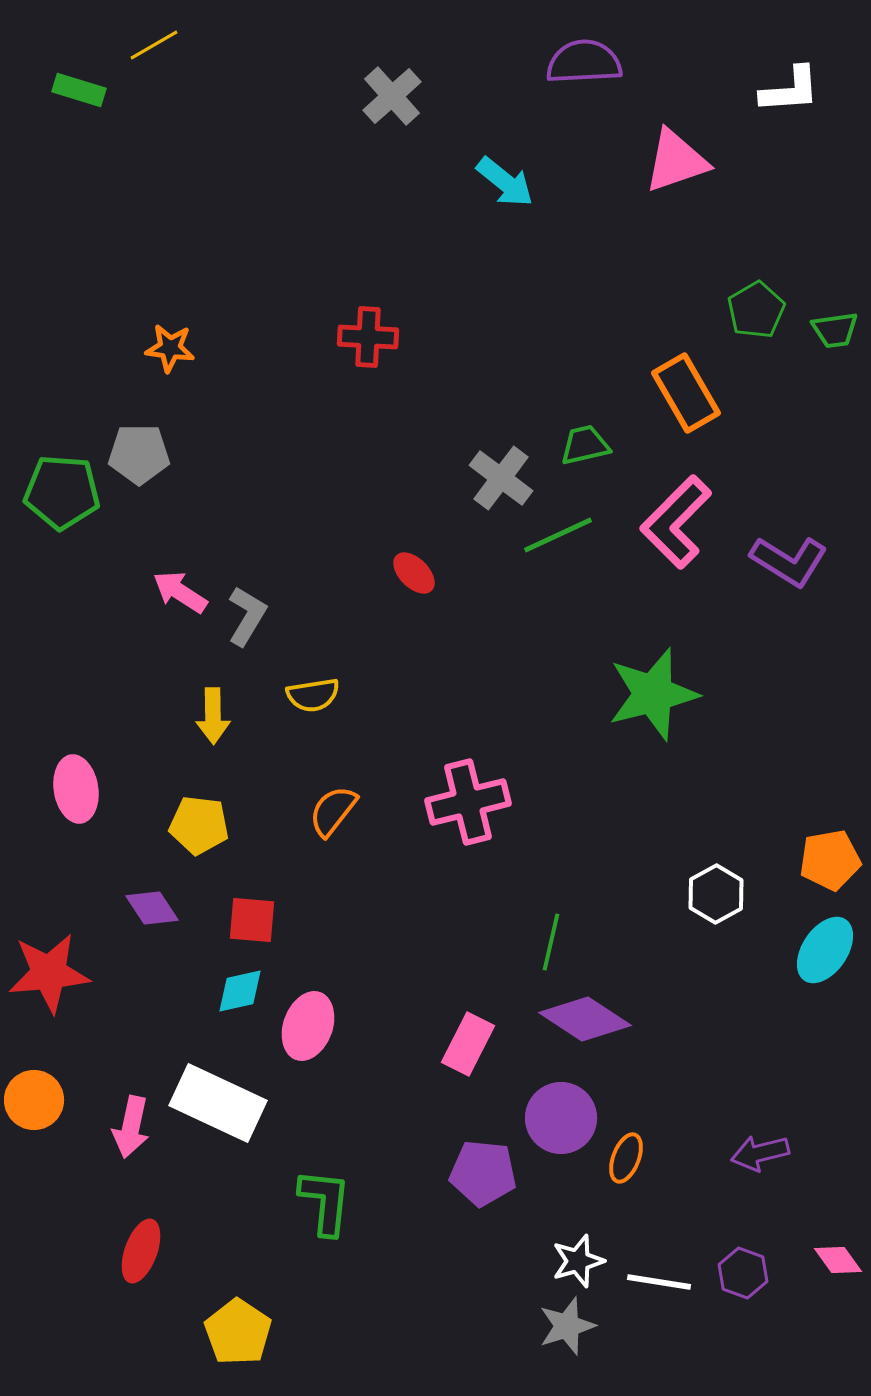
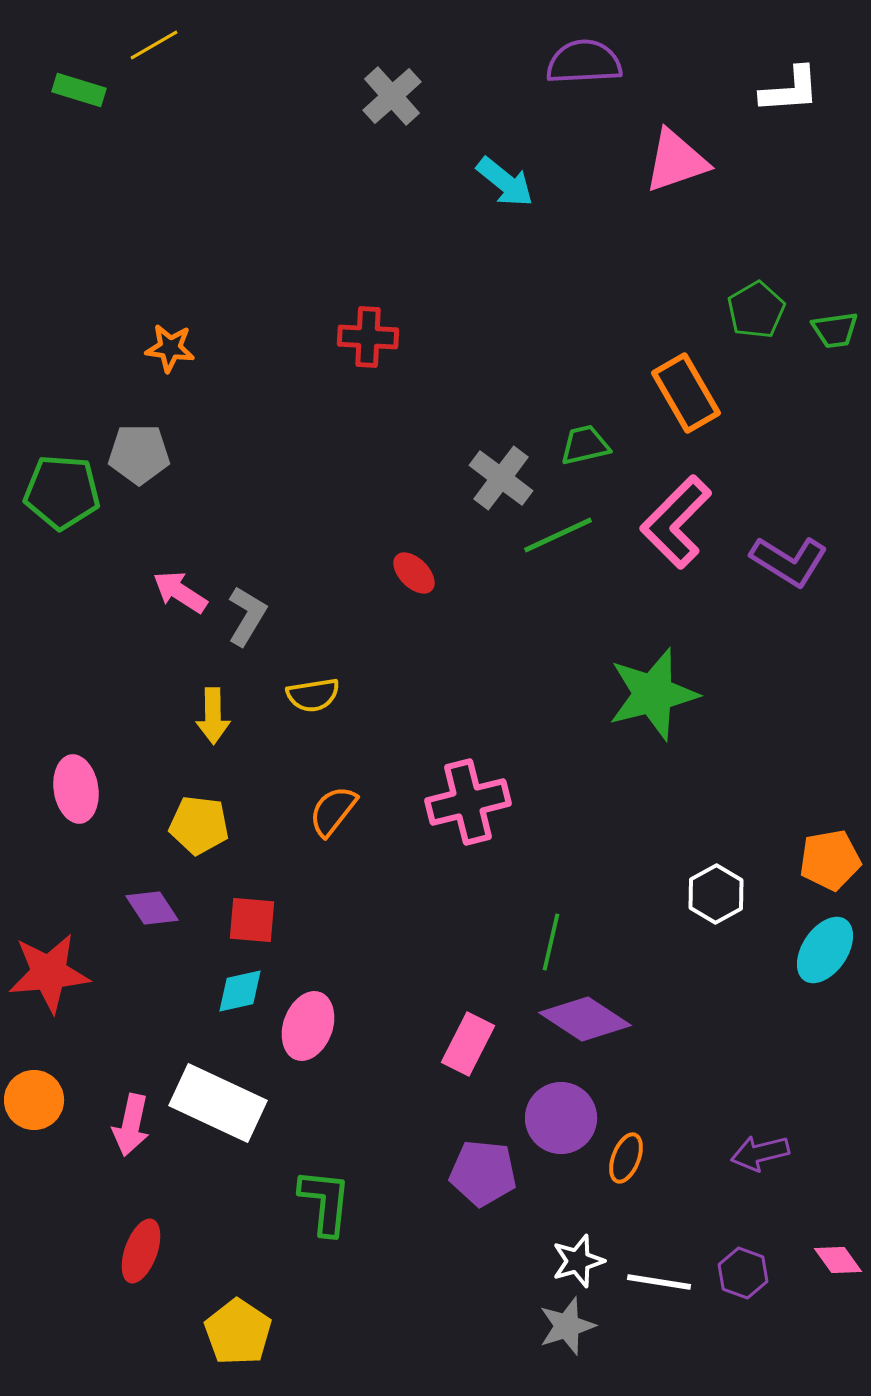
pink arrow at (131, 1127): moved 2 px up
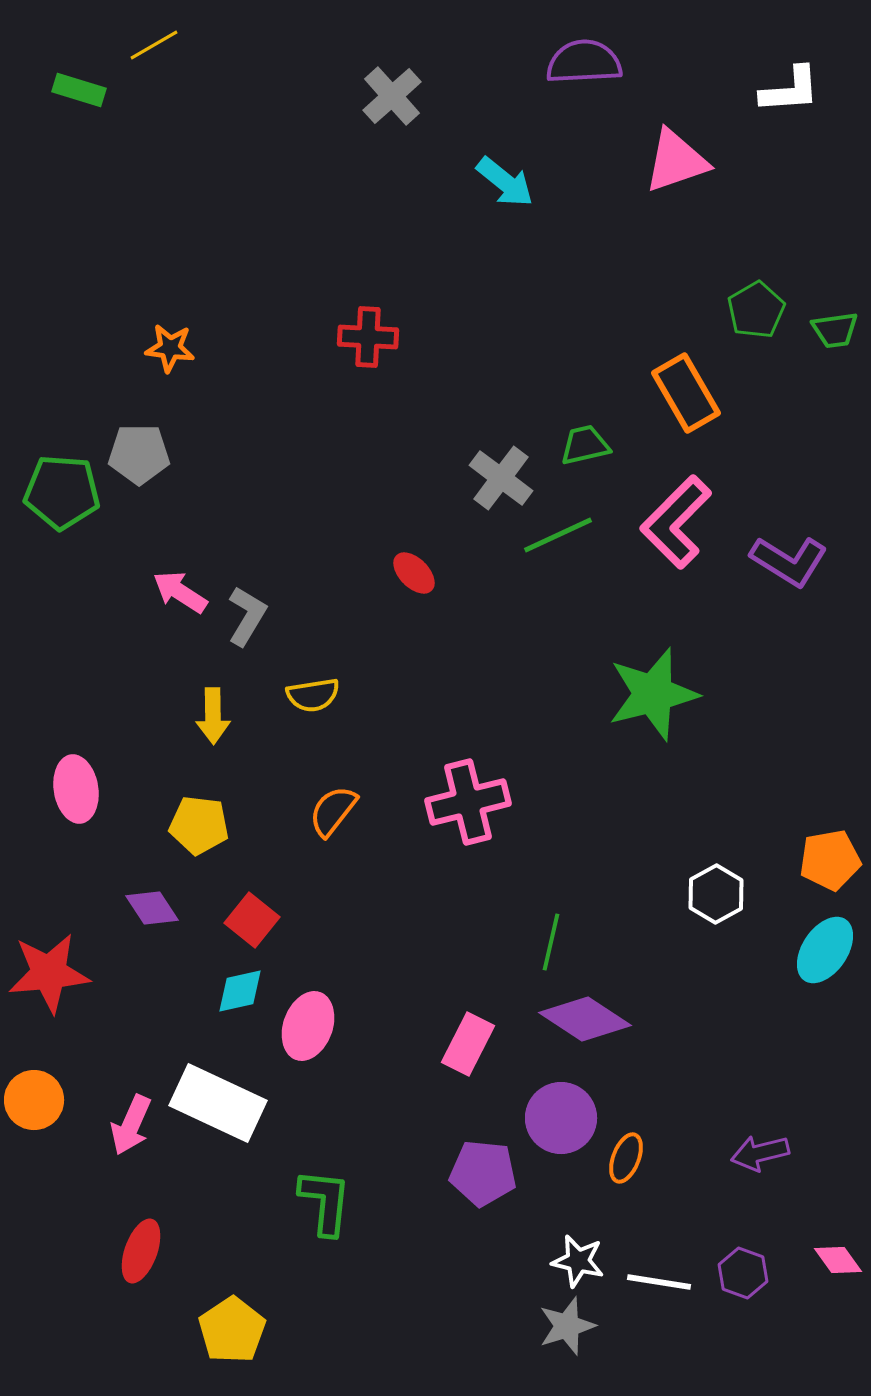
red square at (252, 920): rotated 34 degrees clockwise
pink arrow at (131, 1125): rotated 12 degrees clockwise
white star at (578, 1261): rotated 30 degrees clockwise
yellow pentagon at (238, 1332): moved 6 px left, 2 px up; rotated 4 degrees clockwise
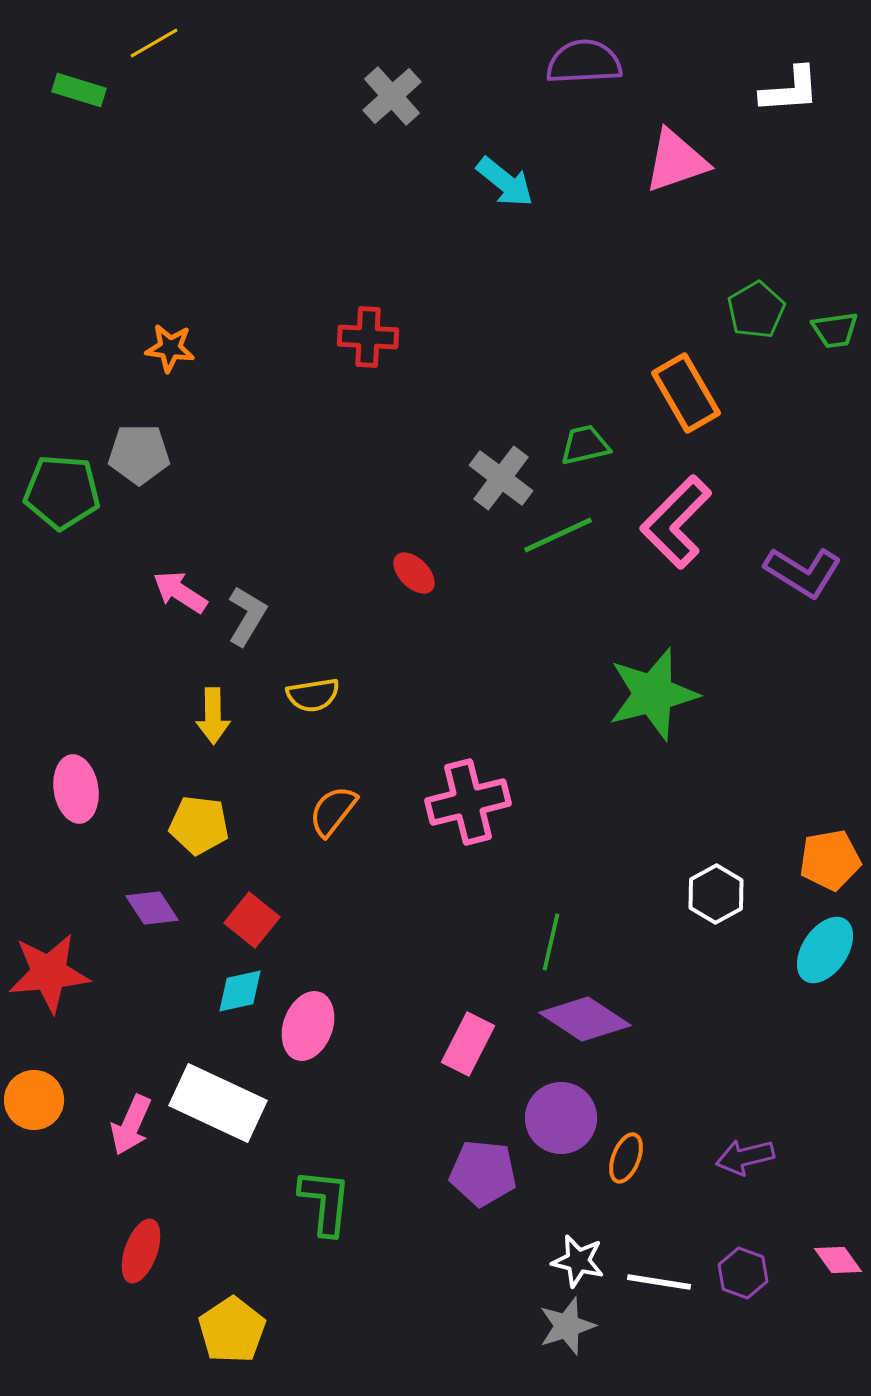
yellow line at (154, 45): moved 2 px up
purple L-shape at (789, 561): moved 14 px right, 11 px down
purple arrow at (760, 1153): moved 15 px left, 4 px down
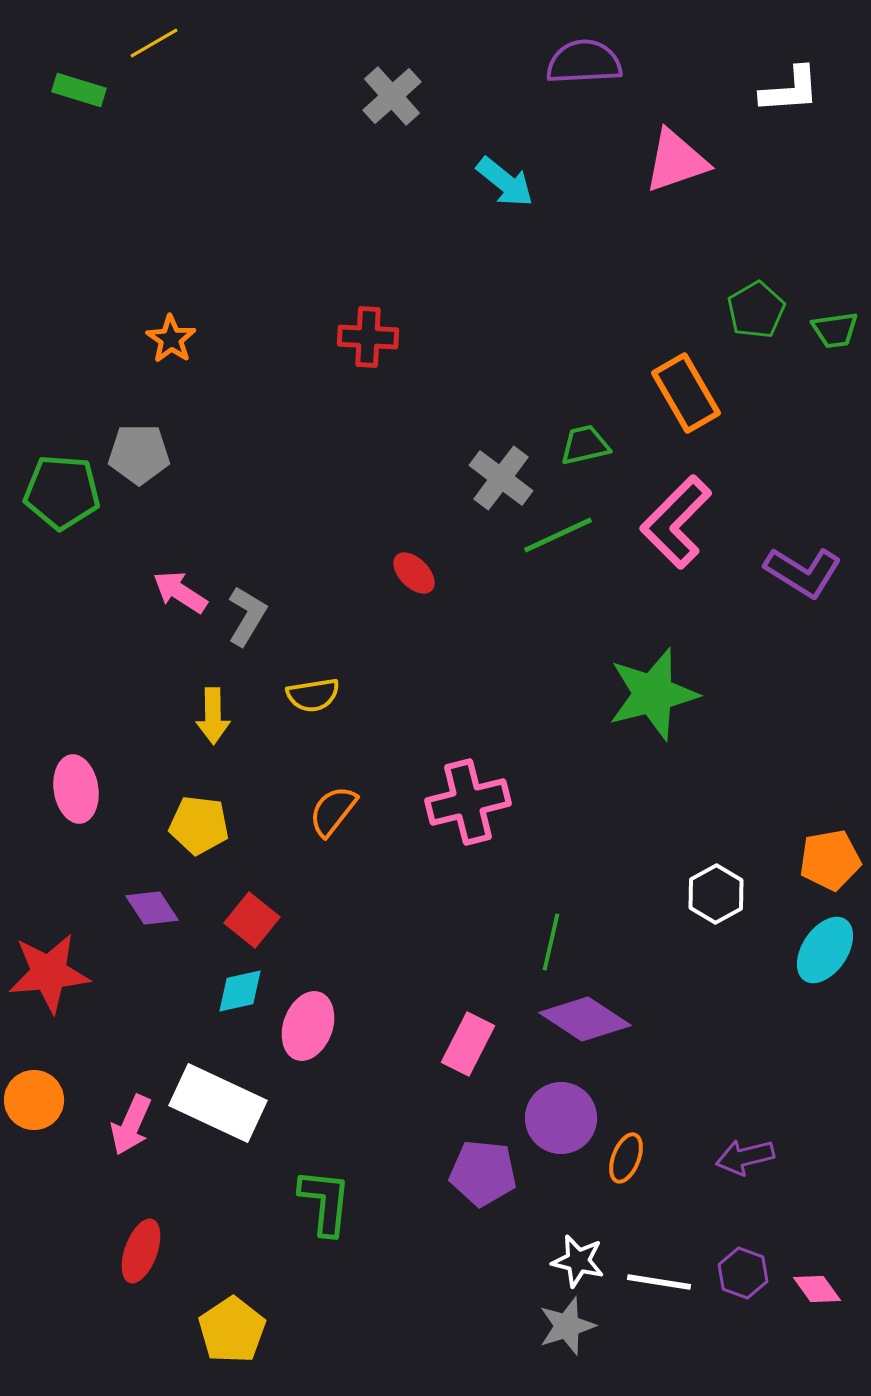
orange star at (170, 348): moved 1 px right, 9 px up; rotated 27 degrees clockwise
pink diamond at (838, 1260): moved 21 px left, 29 px down
